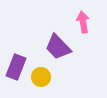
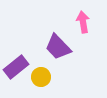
purple rectangle: rotated 30 degrees clockwise
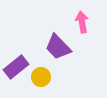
pink arrow: moved 1 px left
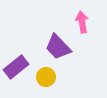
yellow circle: moved 5 px right
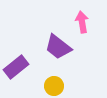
purple trapezoid: rotated 8 degrees counterclockwise
yellow circle: moved 8 px right, 9 px down
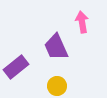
purple trapezoid: moved 2 px left; rotated 28 degrees clockwise
yellow circle: moved 3 px right
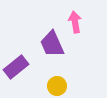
pink arrow: moved 7 px left
purple trapezoid: moved 4 px left, 3 px up
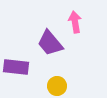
purple trapezoid: moved 2 px left, 1 px up; rotated 16 degrees counterclockwise
purple rectangle: rotated 45 degrees clockwise
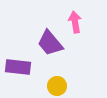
purple rectangle: moved 2 px right
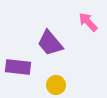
pink arrow: moved 13 px right; rotated 35 degrees counterclockwise
yellow circle: moved 1 px left, 1 px up
